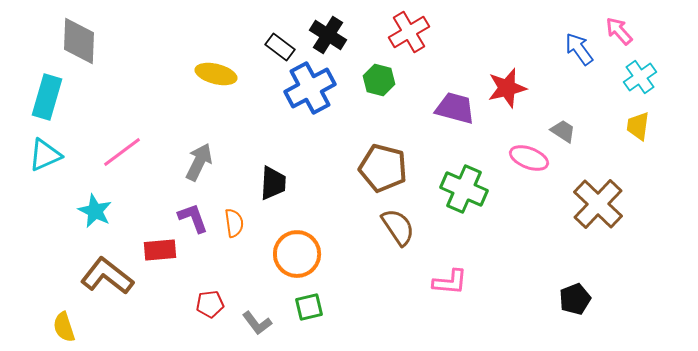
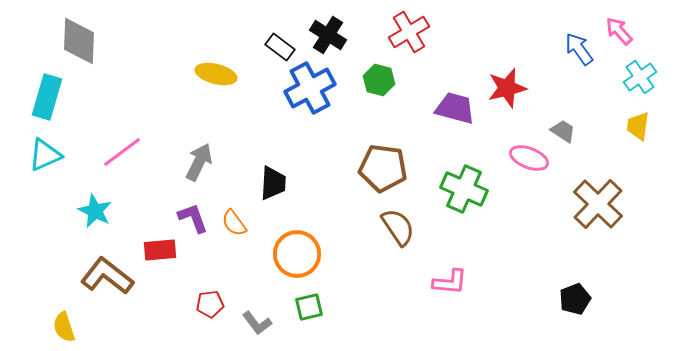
brown pentagon: rotated 6 degrees counterclockwise
orange semicircle: rotated 152 degrees clockwise
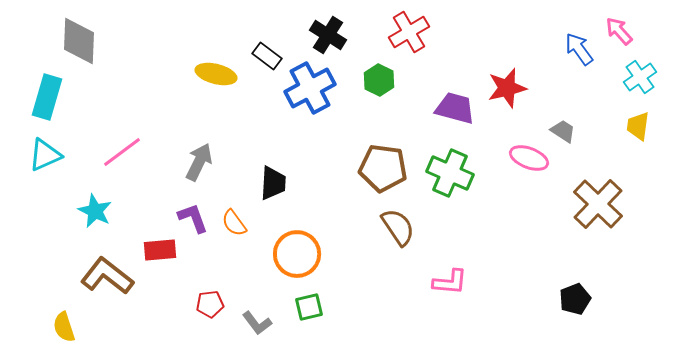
black rectangle: moved 13 px left, 9 px down
green hexagon: rotated 12 degrees clockwise
green cross: moved 14 px left, 16 px up
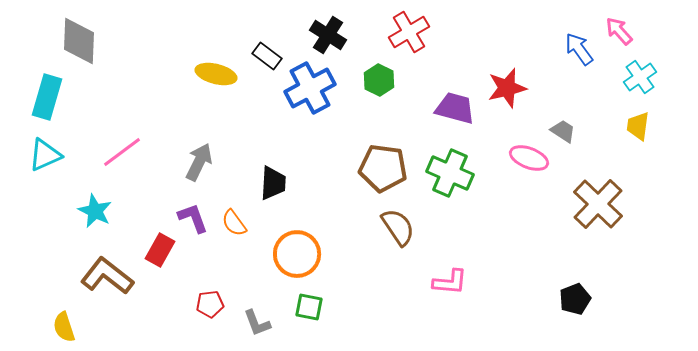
red rectangle: rotated 56 degrees counterclockwise
green square: rotated 24 degrees clockwise
gray L-shape: rotated 16 degrees clockwise
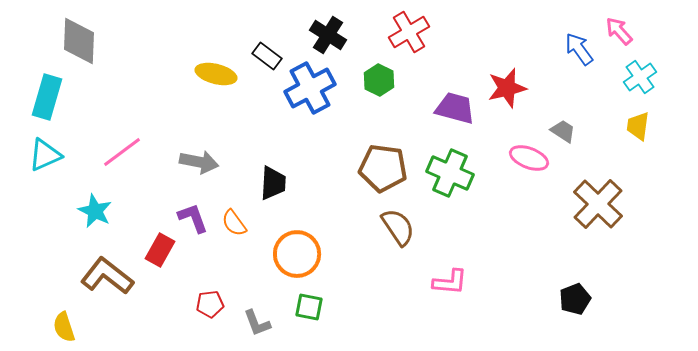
gray arrow: rotated 75 degrees clockwise
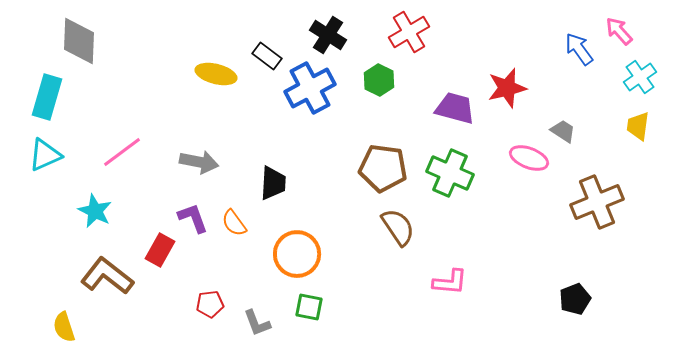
brown cross: moved 1 px left, 2 px up; rotated 24 degrees clockwise
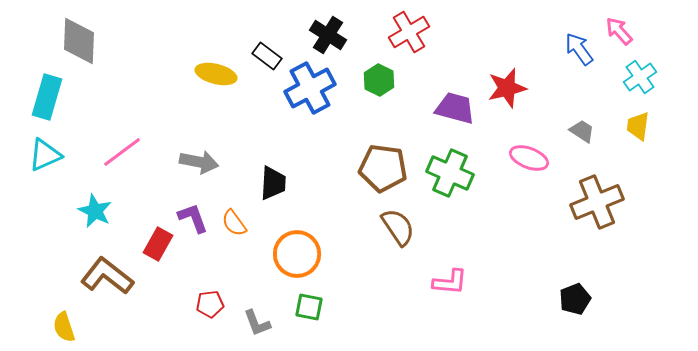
gray trapezoid: moved 19 px right
red rectangle: moved 2 px left, 6 px up
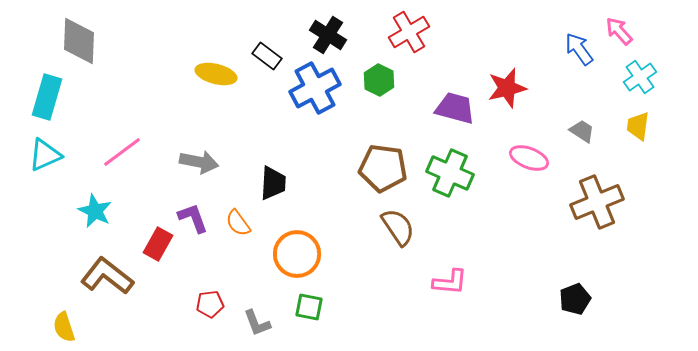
blue cross: moved 5 px right
orange semicircle: moved 4 px right
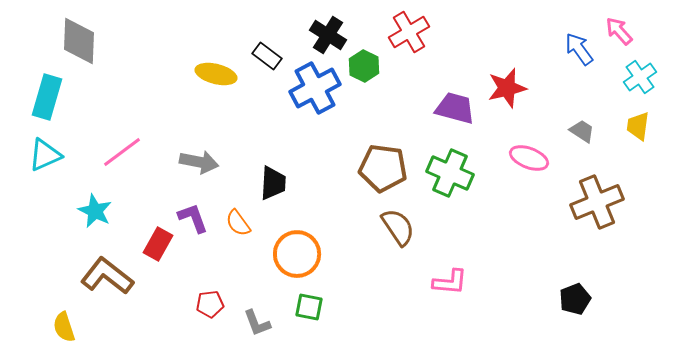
green hexagon: moved 15 px left, 14 px up
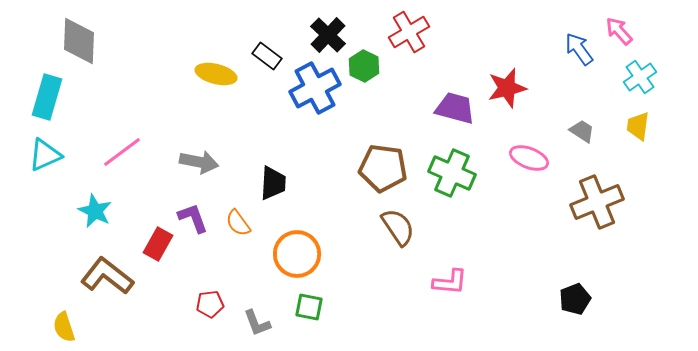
black cross: rotated 12 degrees clockwise
green cross: moved 2 px right
